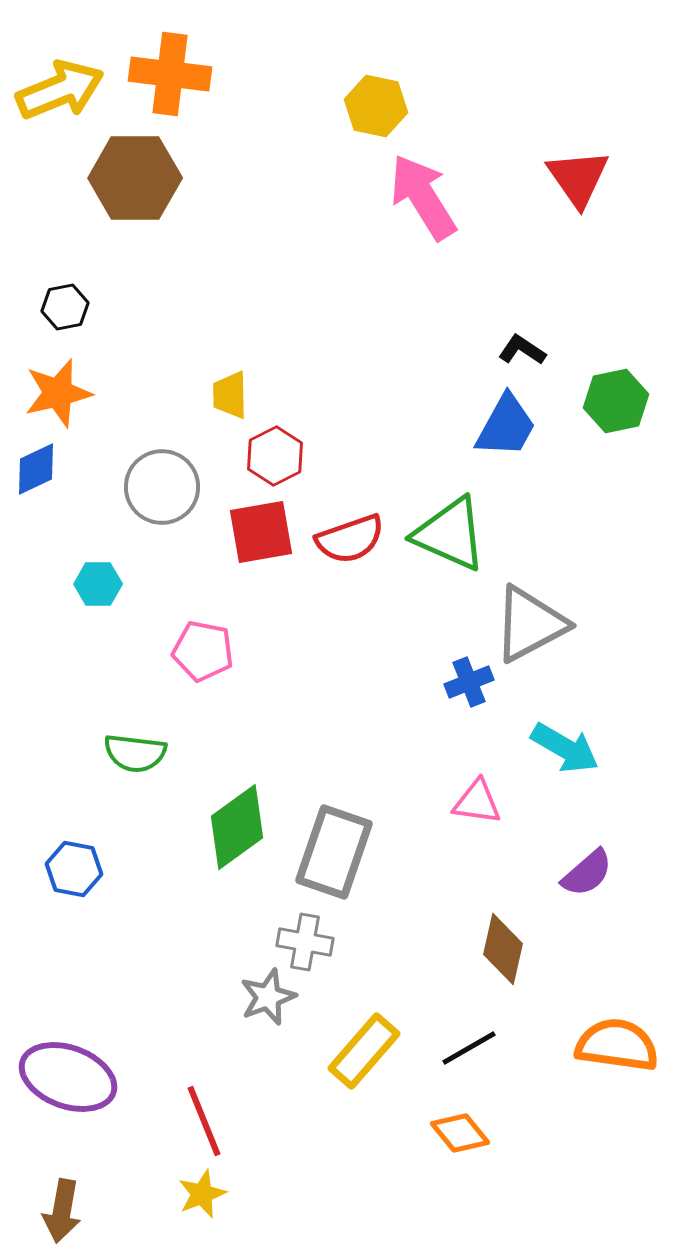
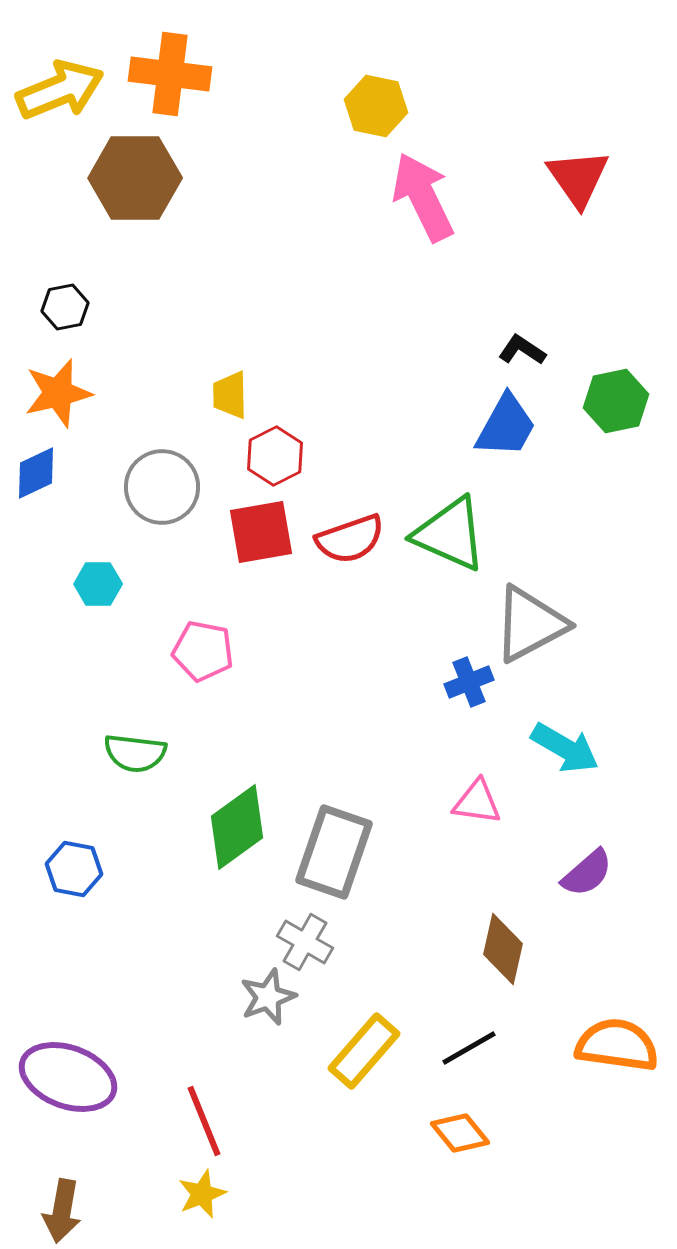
pink arrow: rotated 6 degrees clockwise
blue diamond: moved 4 px down
gray cross: rotated 20 degrees clockwise
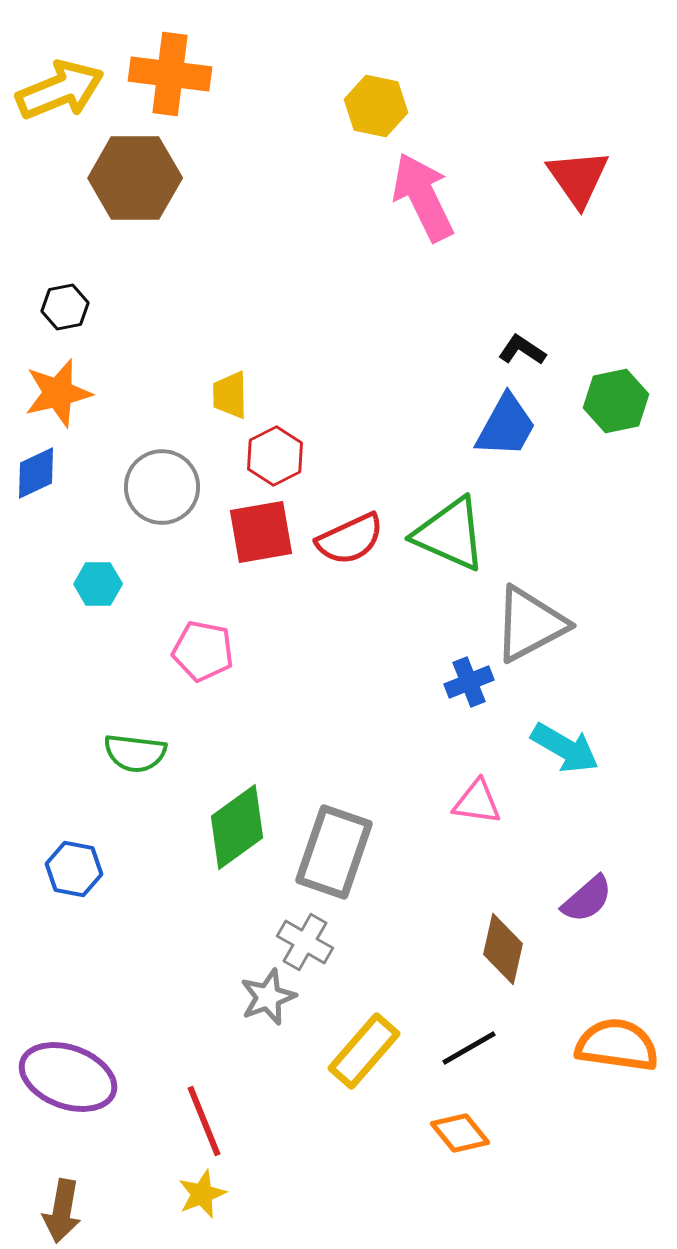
red semicircle: rotated 6 degrees counterclockwise
purple semicircle: moved 26 px down
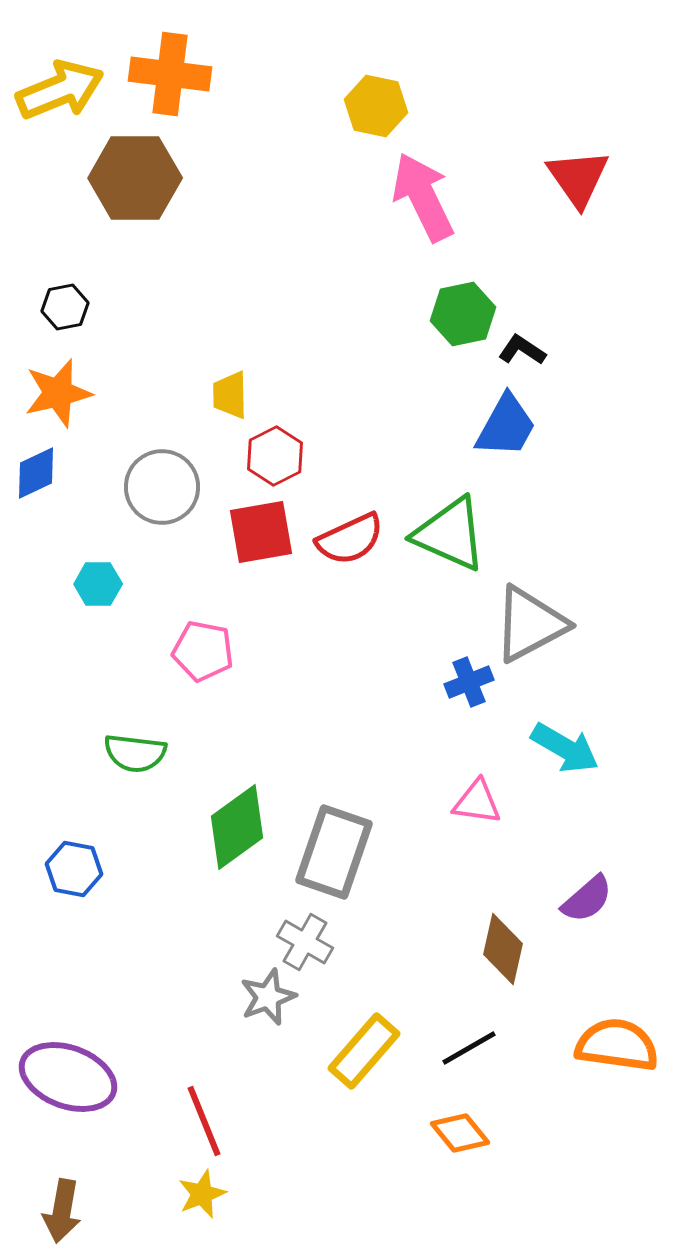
green hexagon: moved 153 px left, 87 px up
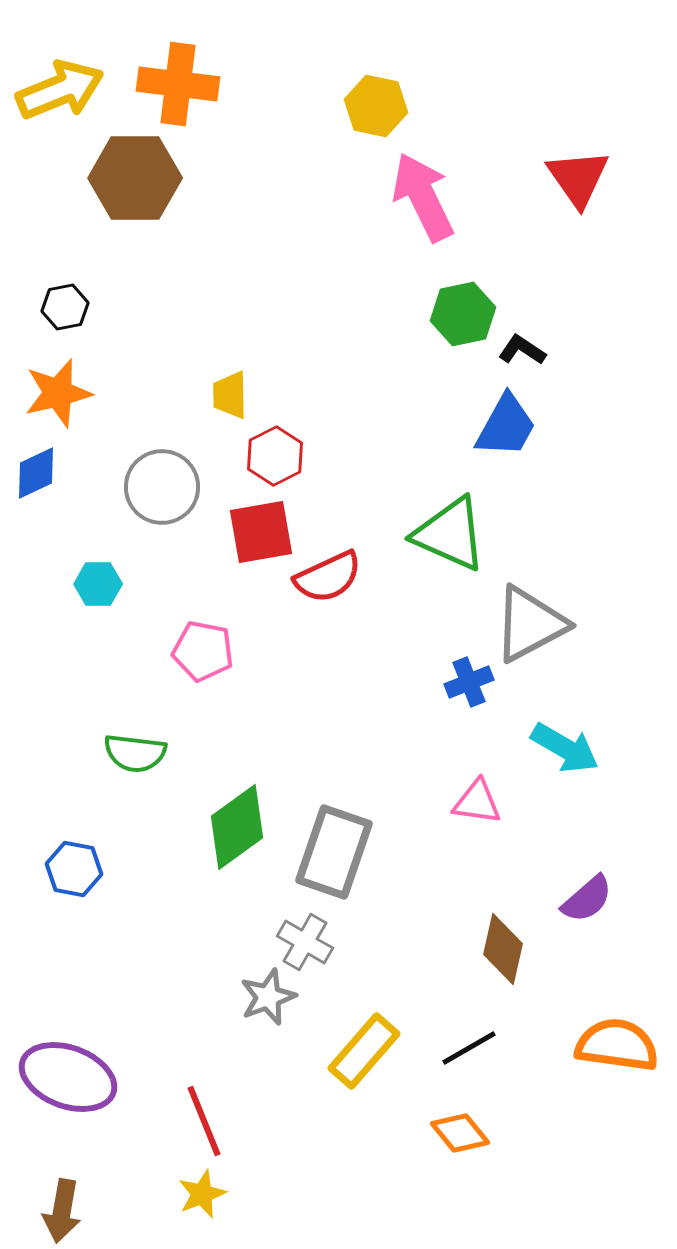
orange cross: moved 8 px right, 10 px down
red semicircle: moved 22 px left, 38 px down
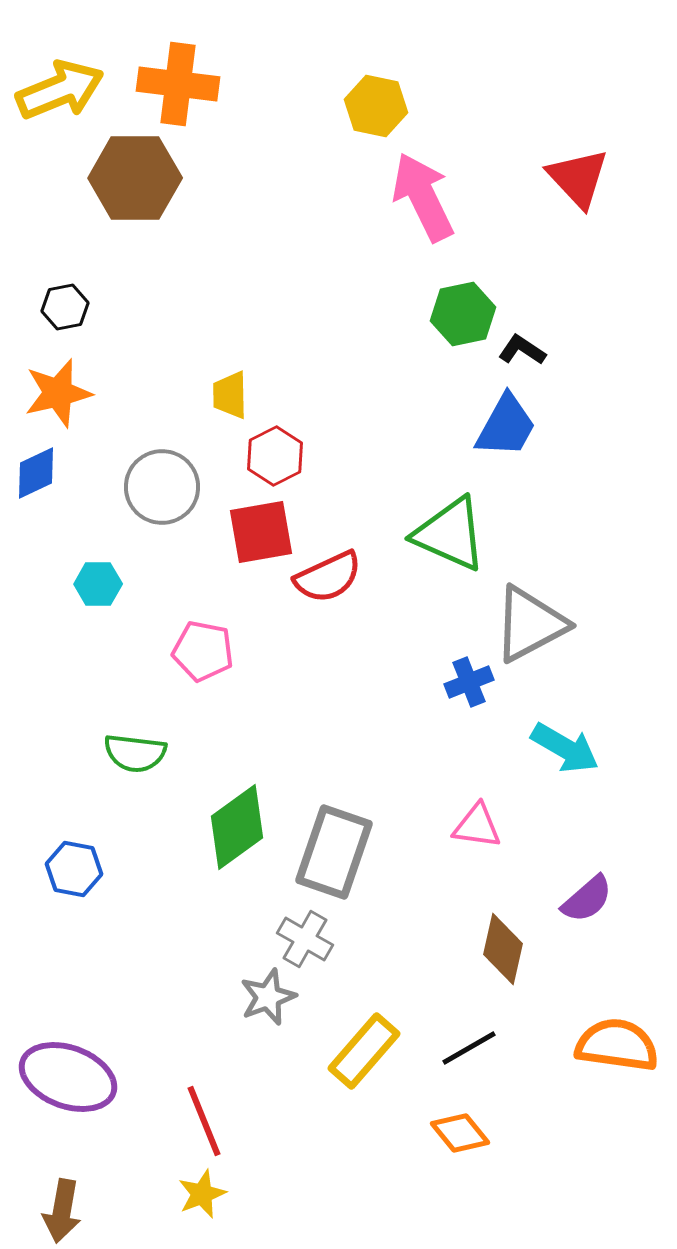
red triangle: rotated 8 degrees counterclockwise
pink triangle: moved 24 px down
gray cross: moved 3 px up
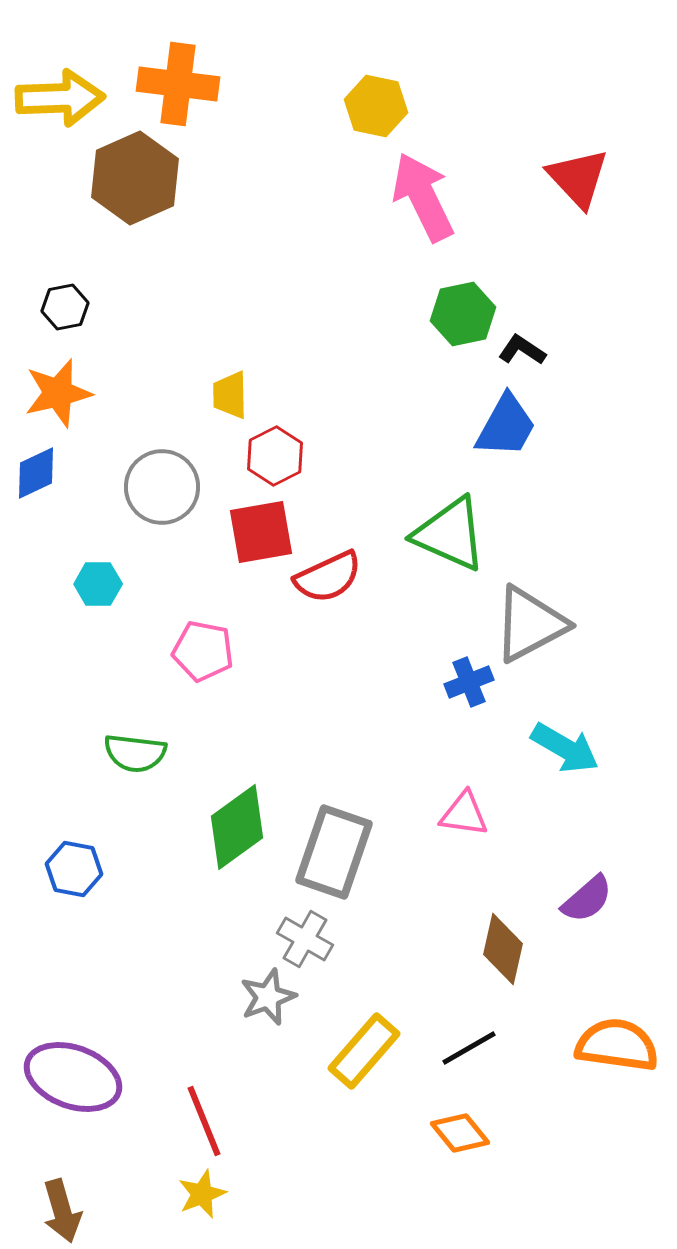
yellow arrow: moved 8 px down; rotated 20 degrees clockwise
brown hexagon: rotated 24 degrees counterclockwise
pink triangle: moved 13 px left, 12 px up
purple ellipse: moved 5 px right
brown arrow: rotated 26 degrees counterclockwise
